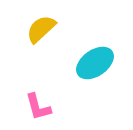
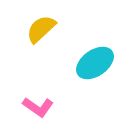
pink L-shape: rotated 40 degrees counterclockwise
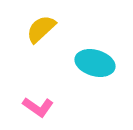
cyan ellipse: rotated 51 degrees clockwise
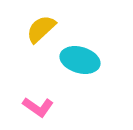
cyan ellipse: moved 15 px left, 3 px up
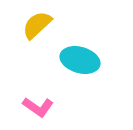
yellow semicircle: moved 4 px left, 4 px up
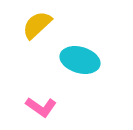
pink L-shape: moved 3 px right
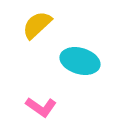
cyan ellipse: moved 1 px down
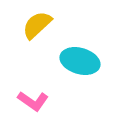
pink L-shape: moved 8 px left, 6 px up
